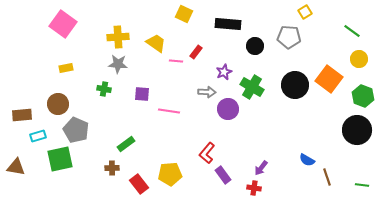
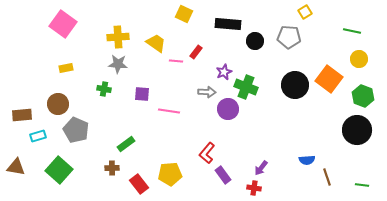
green line at (352, 31): rotated 24 degrees counterclockwise
black circle at (255, 46): moved 5 px up
green cross at (252, 87): moved 6 px left; rotated 10 degrees counterclockwise
green square at (60, 159): moved 1 px left, 11 px down; rotated 36 degrees counterclockwise
blue semicircle at (307, 160): rotated 35 degrees counterclockwise
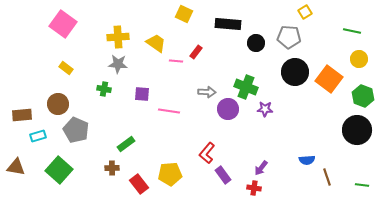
black circle at (255, 41): moved 1 px right, 2 px down
yellow rectangle at (66, 68): rotated 48 degrees clockwise
purple star at (224, 72): moved 41 px right, 37 px down; rotated 28 degrees clockwise
black circle at (295, 85): moved 13 px up
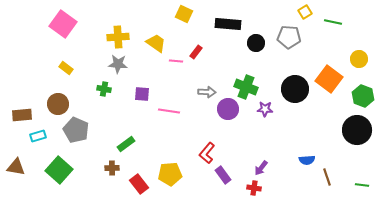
green line at (352, 31): moved 19 px left, 9 px up
black circle at (295, 72): moved 17 px down
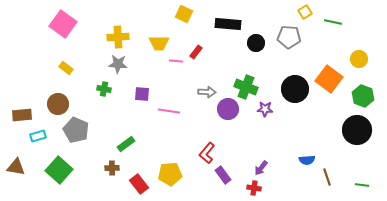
yellow trapezoid at (156, 43): moved 3 px right; rotated 145 degrees clockwise
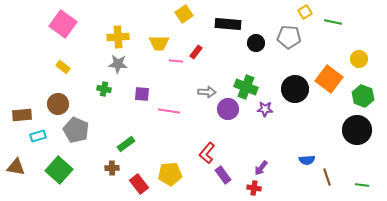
yellow square at (184, 14): rotated 30 degrees clockwise
yellow rectangle at (66, 68): moved 3 px left, 1 px up
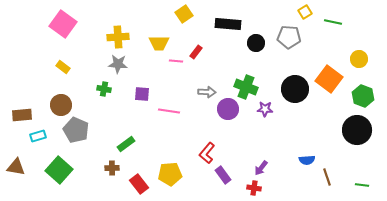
brown circle at (58, 104): moved 3 px right, 1 px down
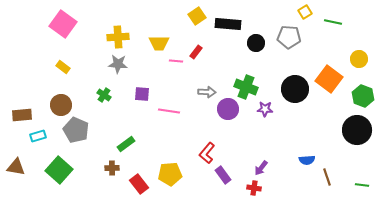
yellow square at (184, 14): moved 13 px right, 2 px down
green cross at (104, 89): moved 6 px down; rotated 24 degrees clockwise
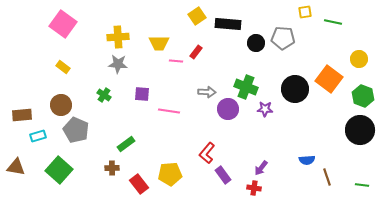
yellow square at (305, 12): rotated 24 degrees clockwise
gray pentagon at (289, 37): moved 6 px left, 1 px down
black circle at (357, 130): moved 3 px right
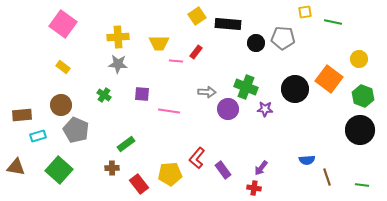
red L-shape at (207, 153): moved 10 px left, 5 px down
purple rectangle at (223, 175): moved 5 px up
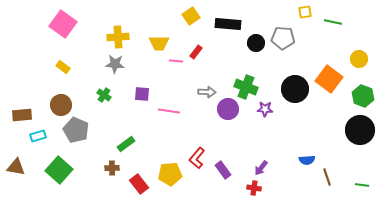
yellow square at (197, 16): moved 6 px left
gray star at (118, 64): moved 3 px left
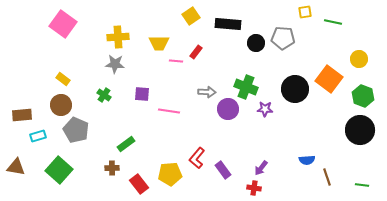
yellow rectangle at (63, 67): moved 12 px down
